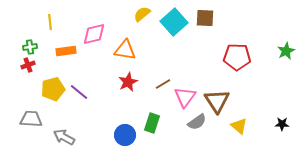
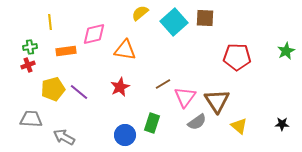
yellow semicircle: moved 2 px left, 1 px up
red star: moved 8 px left, 5 px down
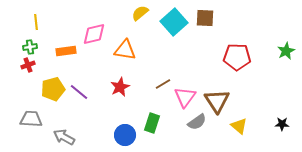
yellow line: moved 14 px left
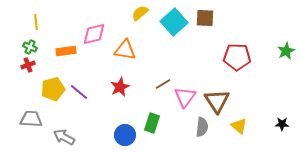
green cross: rotated 32 degrees clockwise
gray semicircle: moved 5 px right, 5 px down; rotated 48 degrees counterclockwise
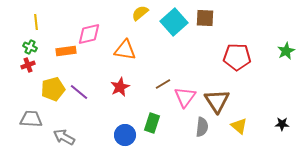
pink diamond: moved 5 px left
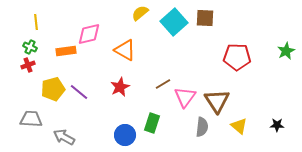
orange triangle: rotated 20 degrees clockwise
black star: moved 5 px left, 1 px down
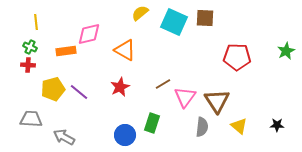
cyan square: rotated 24 degrees counterclockwise
red cross: rotated 24 degrees clockwise
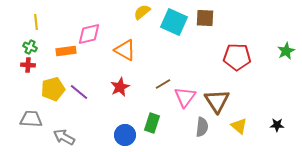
yellow semicircle: moved 2 px right, 1 px up
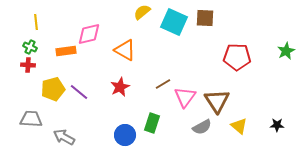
gray semicircle: rotated 54 degrees clockwise
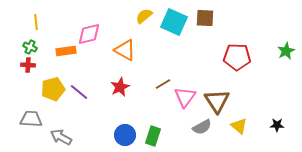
yellow semicircle: moved 2 px right, 4 px down
green rectangle: moved 1 px right, 13 px down
gray arrow: moved 3 px left
